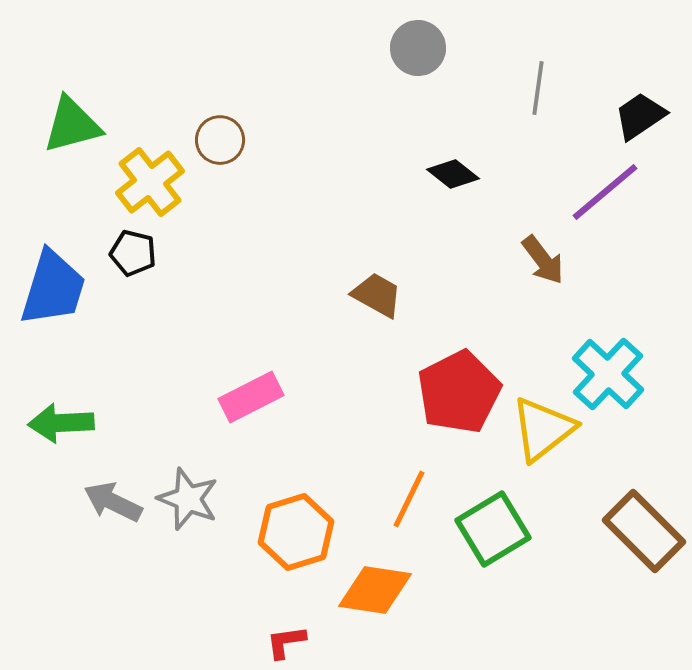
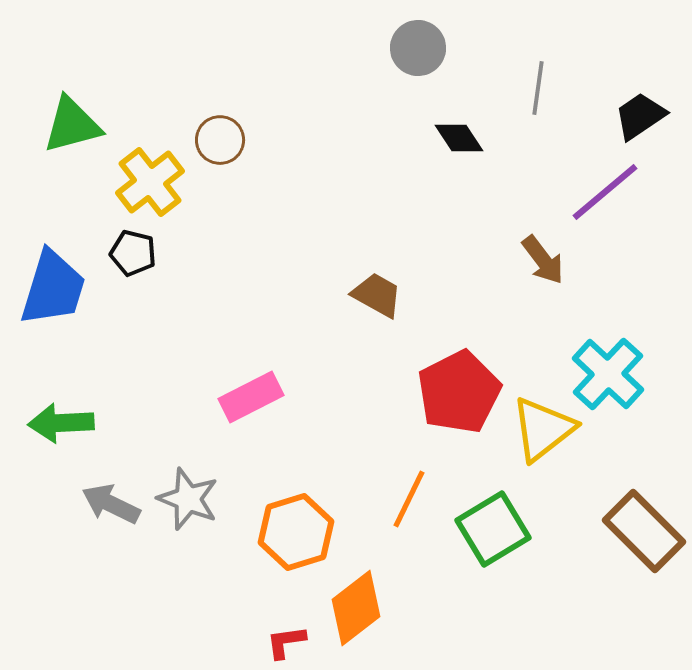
black diamond: moved 6 px right, 36 px up; rotated 18 degrees clockwise
gray arrow: moved 2 px left, 2 px down
orange diamond: moved 19 px left, 18 px down; rotated 46 degrees counterclockwise
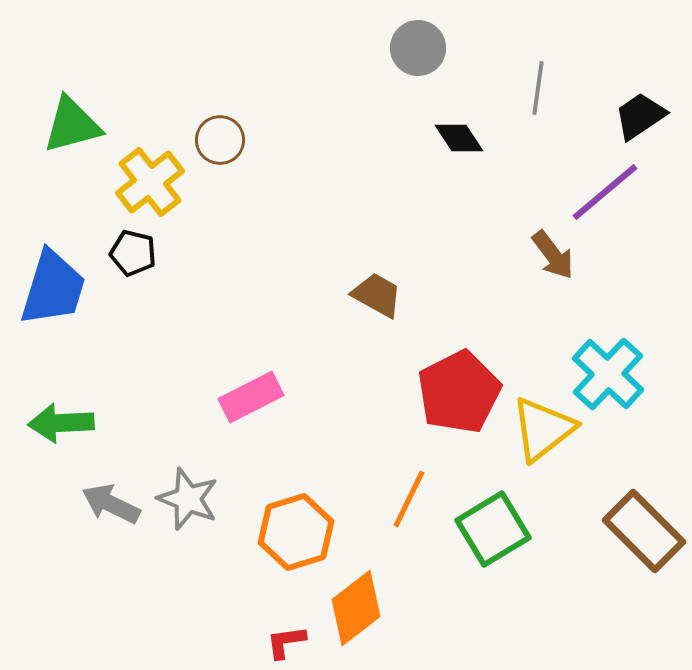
brown arrow: moved 10 px right, 5 px up
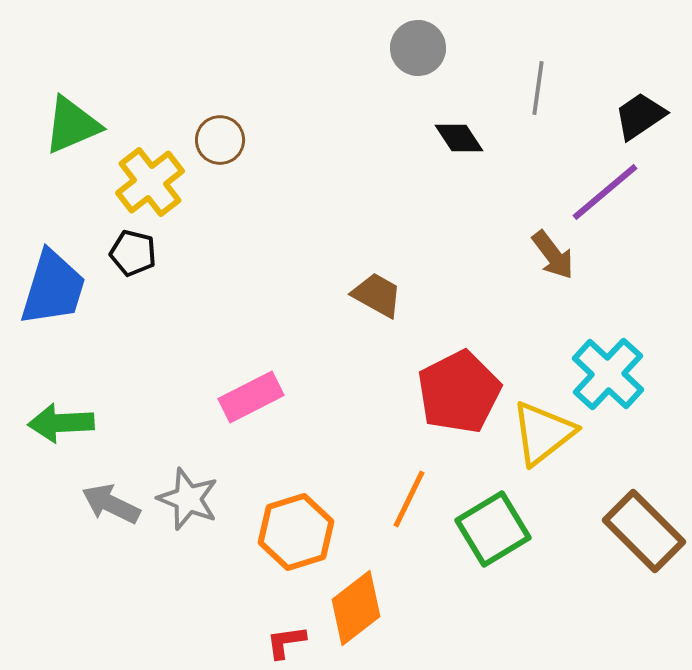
green triangle: rotated 8 degrees counterclockwise
yellow triangle: moved 4 px down
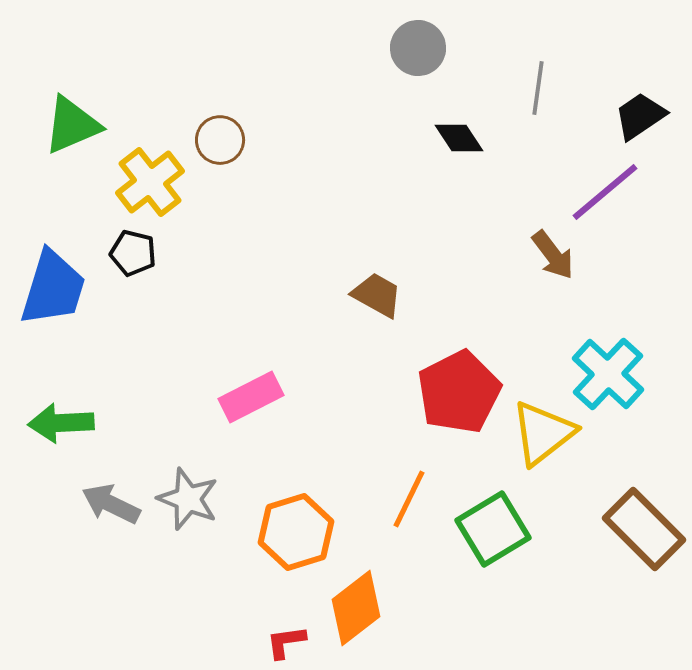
brown rectangle: moved 2 px up
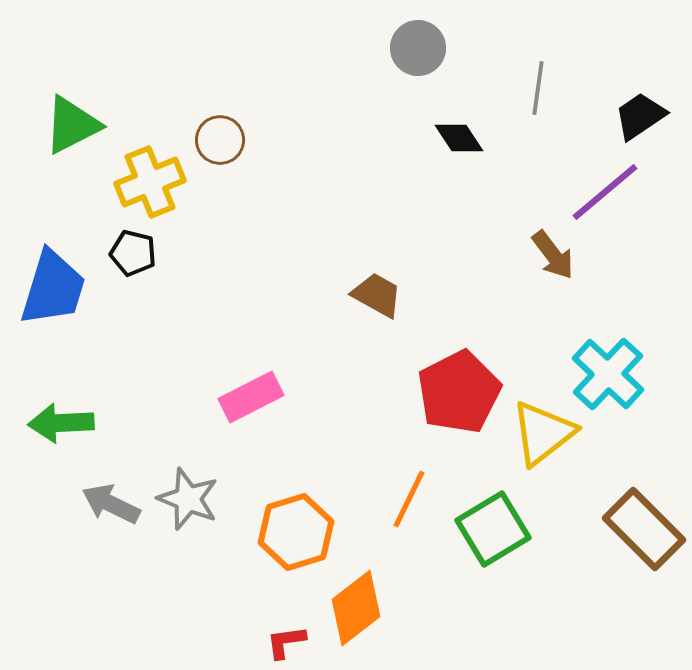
green triangle: rotated 4 degrees counterclockwise
yellow cross: rotated 16 degrees clockwise
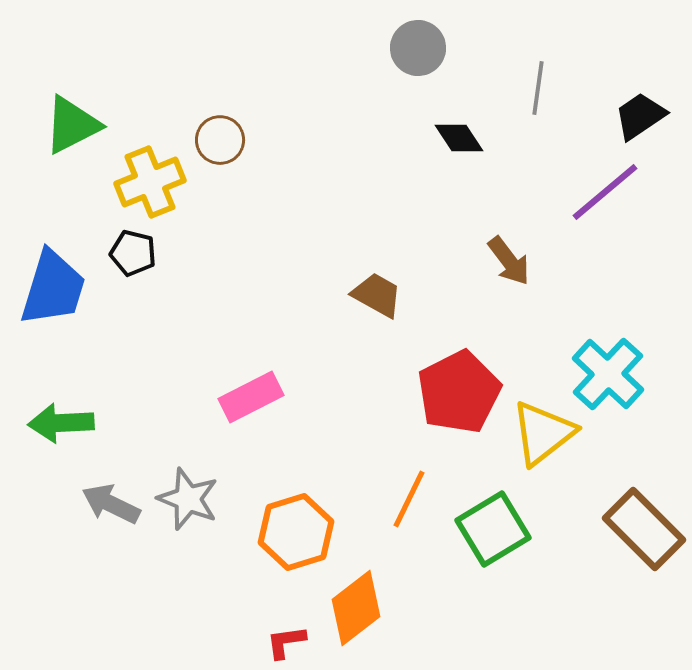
brown arrow: moved 44 px left, 6 px down
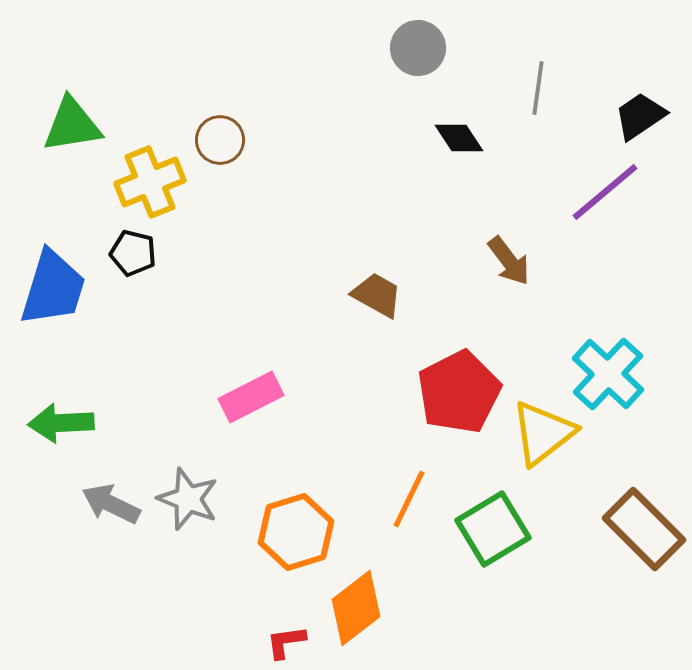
green triangle: rotated 18 degrees clockwise
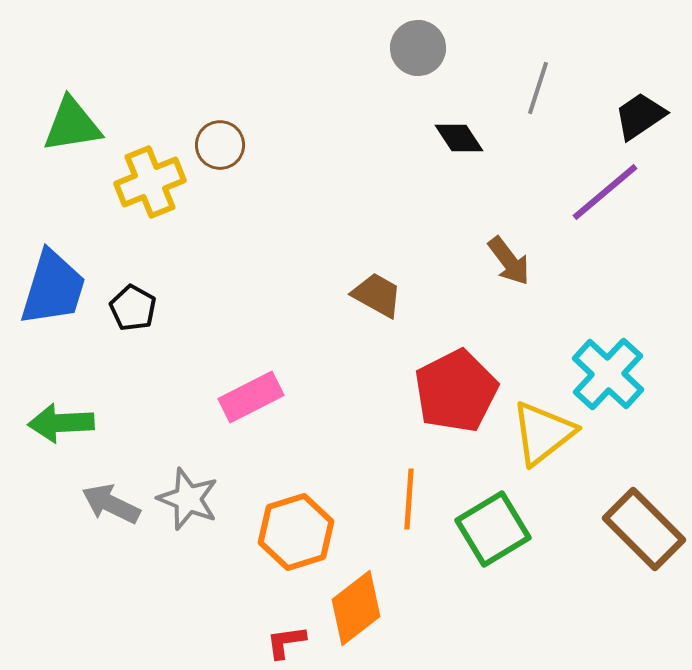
gray line: rotated 10 degrees clockwise
brown circle: moved 5 px down
black pentagon: moved 55 px down; rotated 15 degrees clockwise
red pentagon: moved 3 px left, 1 px up
orange line: rotated 22 degrees counterclockwise
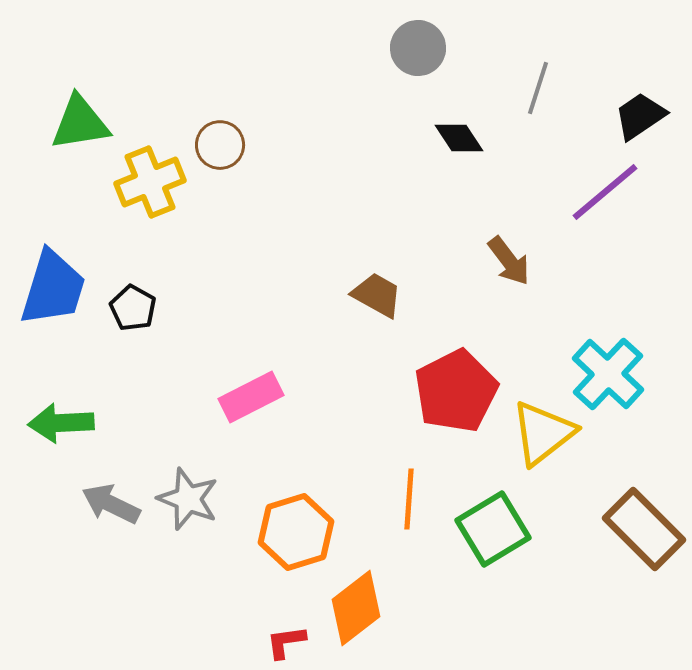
green triangle: moved 8 px right, 2 px up
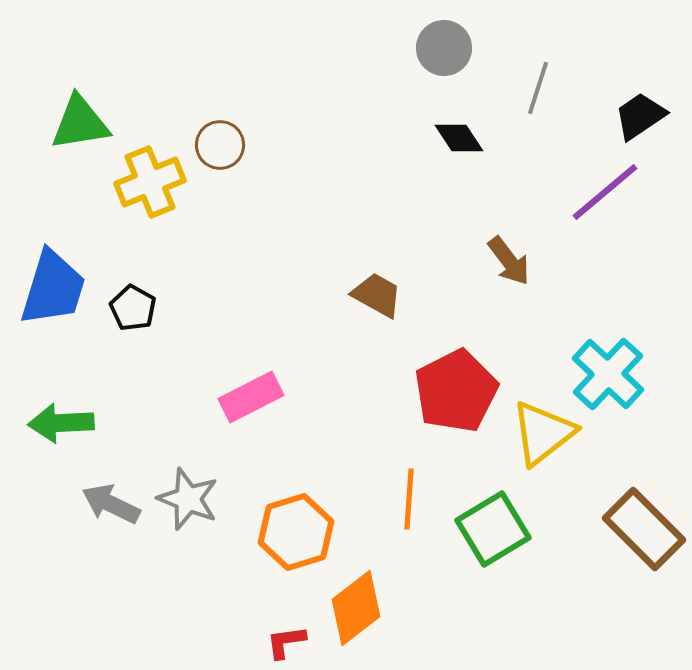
gray circle: moved 26 px right
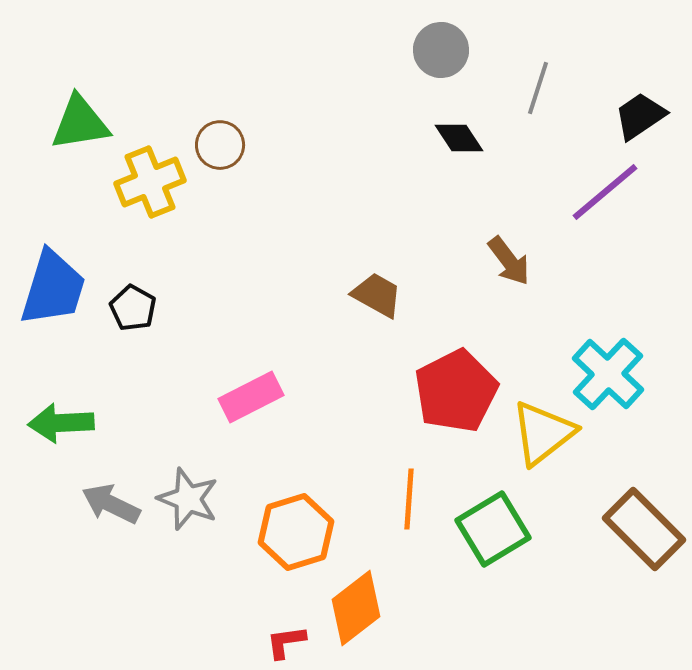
gray circle: moved 3 px left, 2 px down
